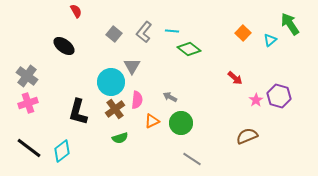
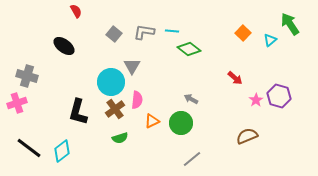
gray L-shape: rotated 60 degrees clockwise
gray cross: rotated 20 degrees counterclockwise
gray arrow: moved 21 px right, 2 px down
pink cross: moved 11 px left
gray line: rotated 72 degrees counterclockwise
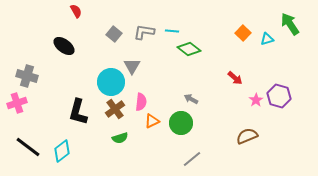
cyan triangle: moved 3 px left, 1 px up; rotated 24 degrees clockwise
pink semicircle: moved 4 px right, 2 px down
black line: moved 1 px left, 1 px up
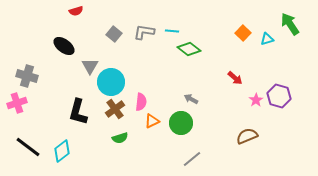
red semicircle: rotated 104 degrees clockwise
gray triangle: moved 42 px left
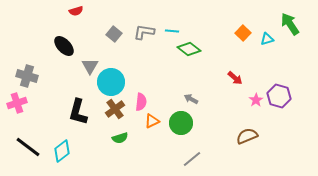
black ellipse: rotated 10 degrees clockwise
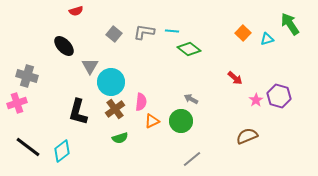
green circle: moved 2 px up
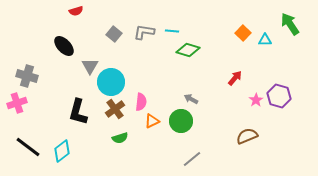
cyan triangle: moved 2 px left, 1 px down; rotated 16 degrees clockwise
green diamond: moved 1 px left, 1 px down; rotated 20 degrees counterclockwise
red arrow: rotated 91 degrees counterclockwise
